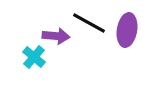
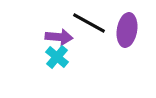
purple arrow: moved 3 px right, 1 px down
cyan cross: moved 23 px right
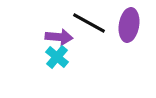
purple ellipse: moved 2 px right, 5 px up
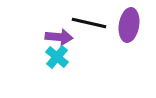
black line: rotated 16 degrees counterclockwise
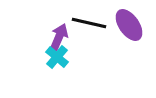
purple ellipse: rotated 44 degrees counterclockwise
purple arrow: rotated 72 degrees counterclockwise
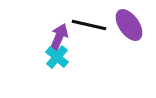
black line: moved 2 px down
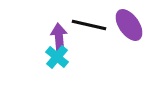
purple arrow: rotated 28 degrees counterclockwise
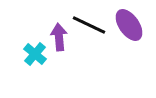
black line: rotated 12 degrees clockwise
cyan cross: moved 22 px left, 3 px up
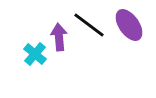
black line: rotated 12 degrees clockwise
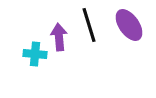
black line: rotated 36 degrees clockwise
cyan cross: rotated 35 degrees counterclockwise
